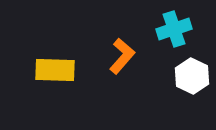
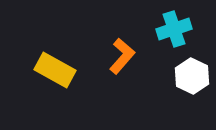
yellow rectangle: rotated 27 degrees clockwise
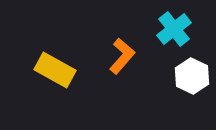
cyan cross: rotated 20 degrees counterclockwise
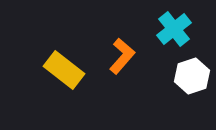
yellow rectangle: moved 9 px right; rotated 9 degrees clockwise
white hexagon: rotated 16 degrees clockwise
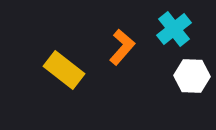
orange L-shape: moved 9 px up
white hexagon: rotated 20 degrees clockwise
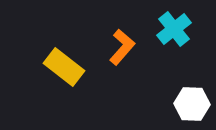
yellow rectangle: moved 3 px up
white hexagon: moved 28 px down
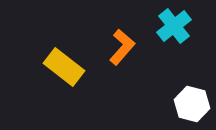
cyan cross: moved 3 px up
white hexagon: rotated 12 degrees clockwise
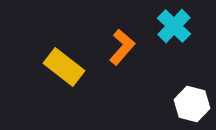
cyan cross: rotated 8 degrees counterclockwise
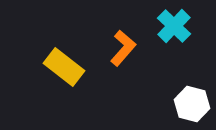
orange L-shape: moved 1 px right, 1 px down
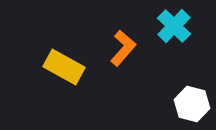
yellow rectangle: rotated 9 degrees counterclockwise
